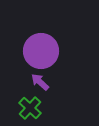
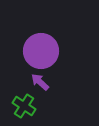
green cross: moved 6 px left, 2 px up; rotated 10 degrees counterclockwise
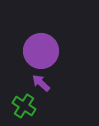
purple arrow: moved 1 px right, 1 px down
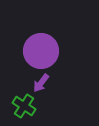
purple arrow: rotated 96 degrees counterclockwise
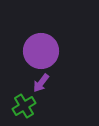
green cross: rotated 25 degrees clockwise
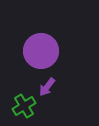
purple arrow: moved 6 px right, 4 px down
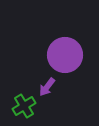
purple circle: moved 24 px right, 4 px down
